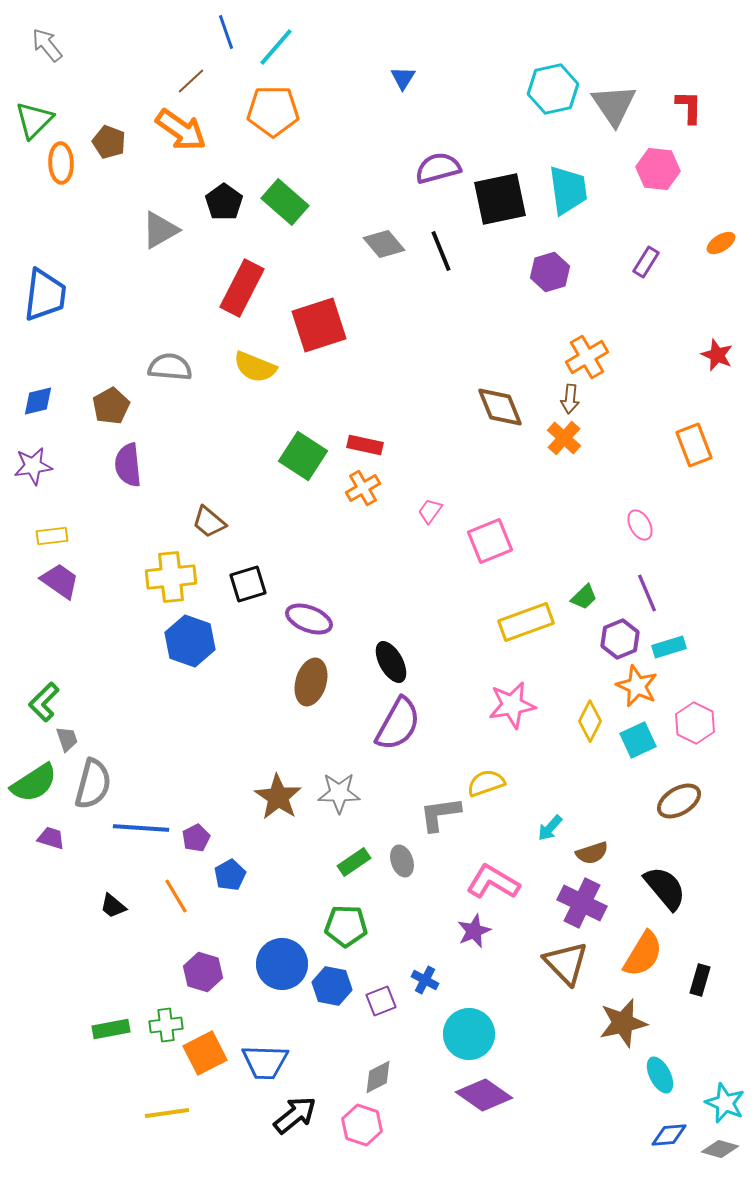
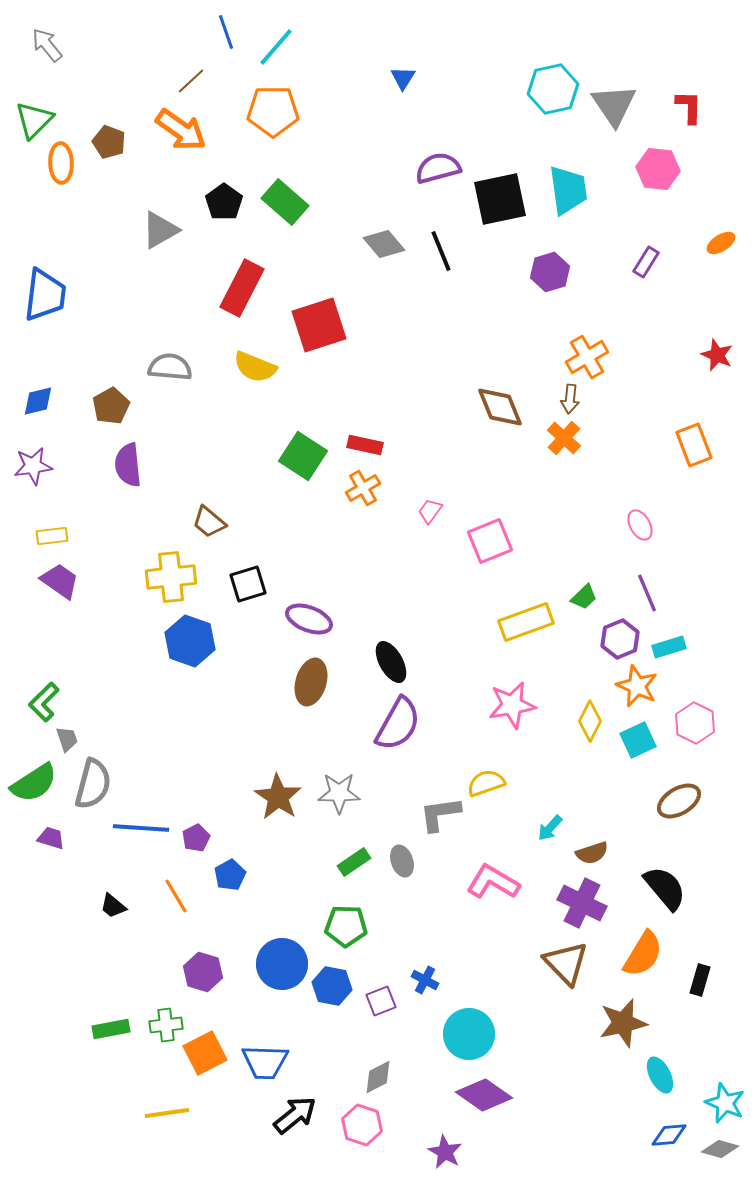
purple star at (474, 931): moved 29 px left, 221 px down; rotated 20 degrees counterclockwise
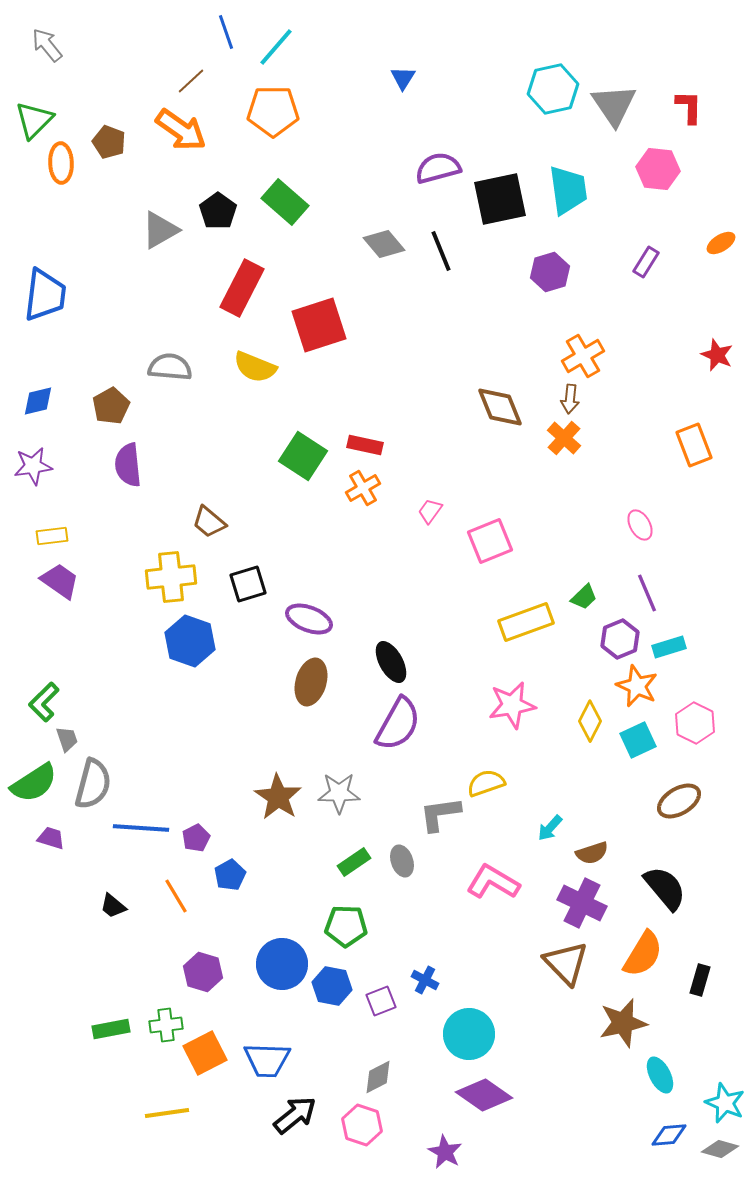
black pentagon at (224, 202): moved 6 px left, 9 px down
orange cross at (587, 357): moved 4 px left, 1 px up
blue trapezoid at (265, 1062): moved 2 px right, 2 px up
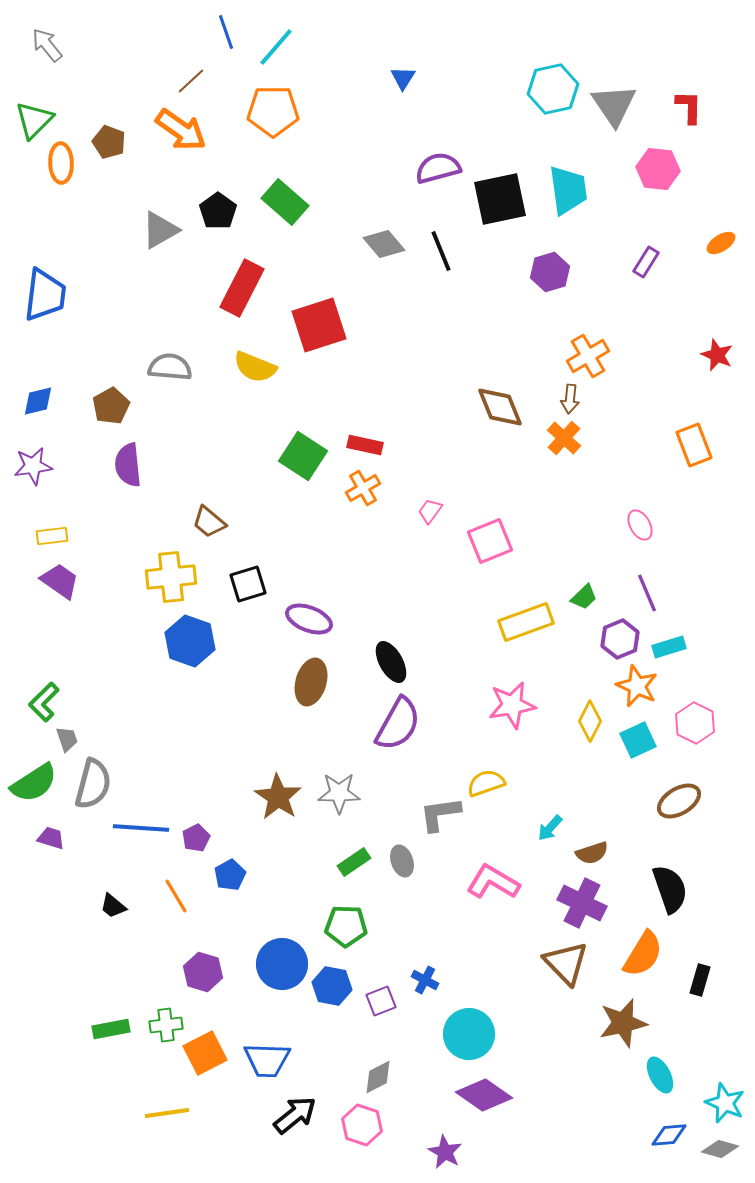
orange cross at (583, 356): moved 5 px right
black semicircle at (665, 888): moved 5 px right, 1 px down; rotated 21 degrees clockwise
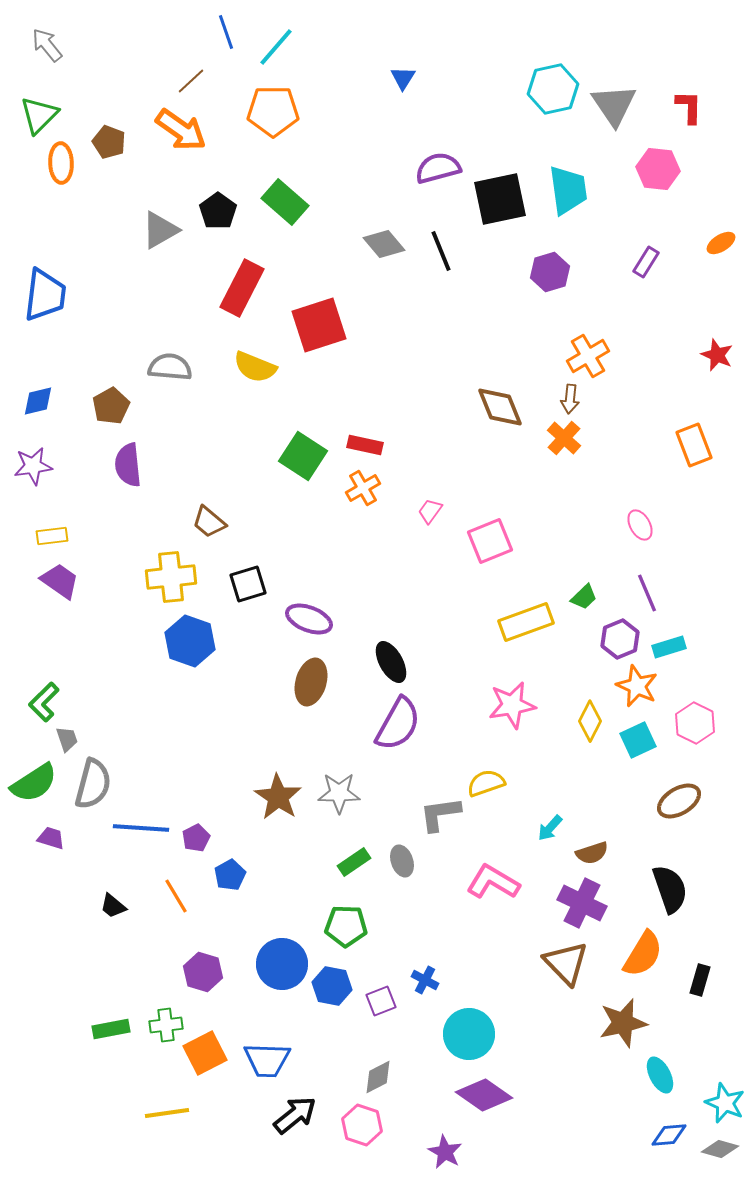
green triangle at (34, 120): moved 5 px right, 5 px up
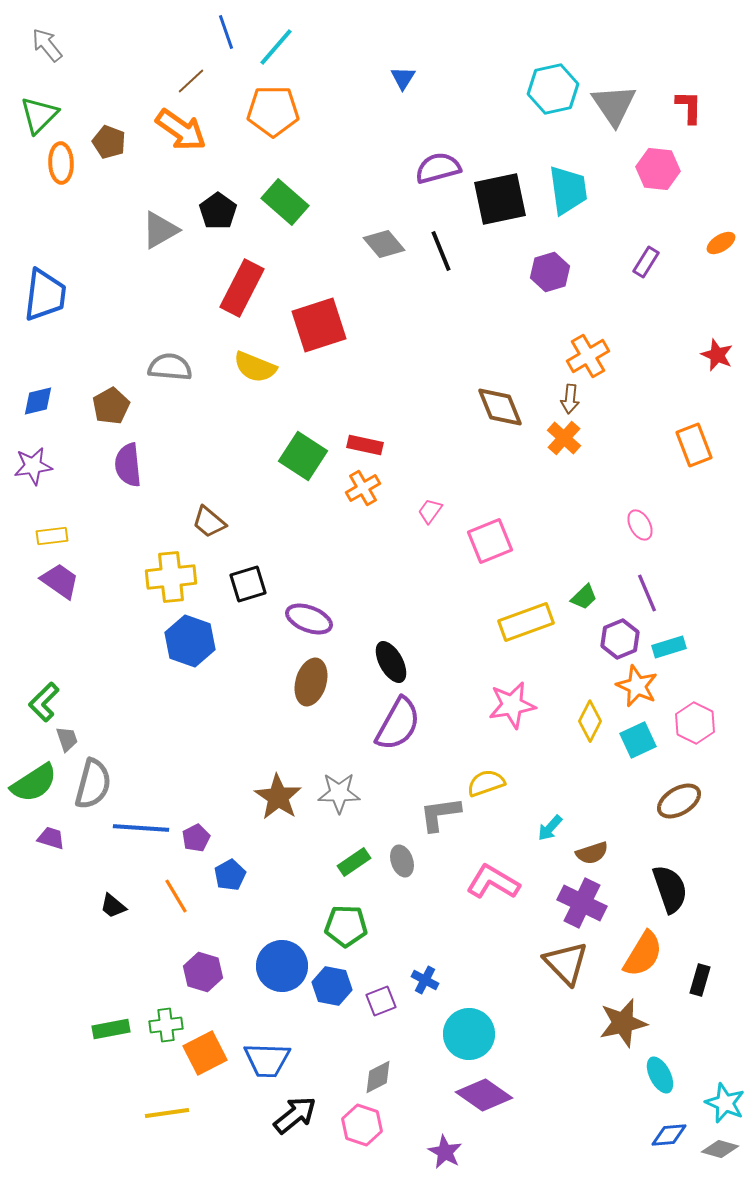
blue circle at (282, 964): moved 2 px down
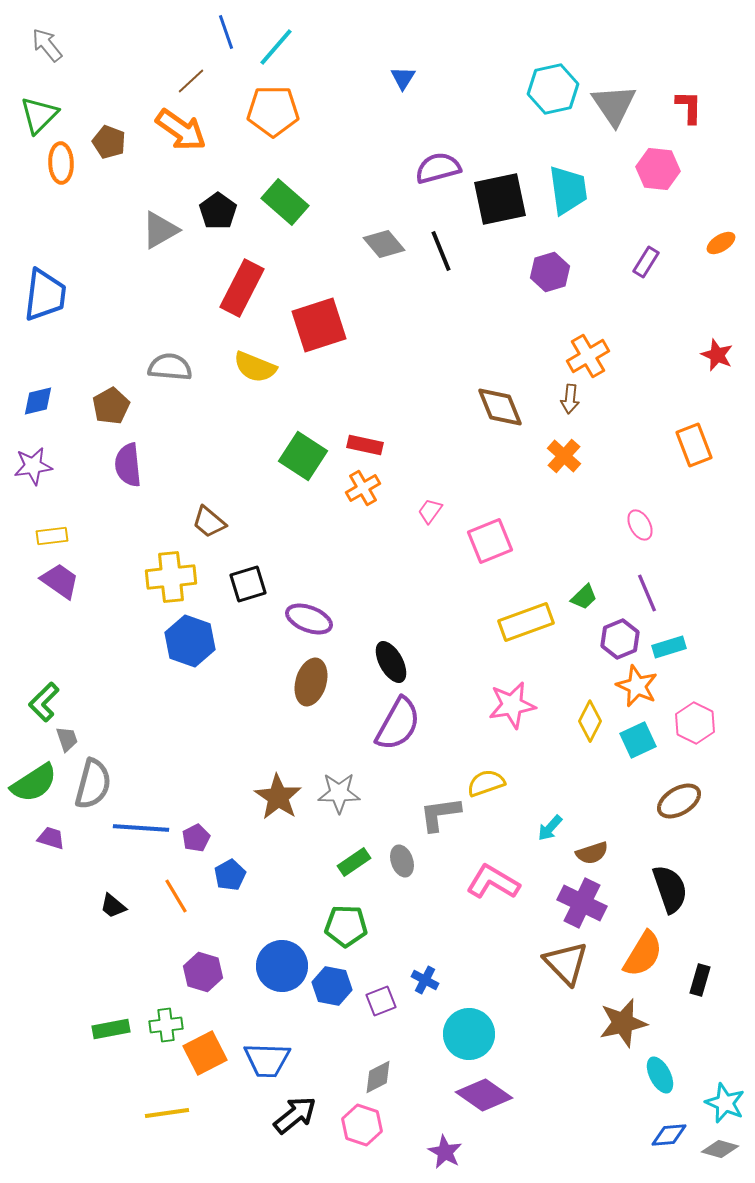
orange cross at (564, 438): moved 18 px down
